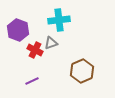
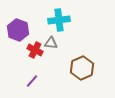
gray triangle: rotated 24 degrees clockwise
brown hexagon: moved 3 px up
purple line: rotated 24 degrees counterclockwise
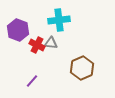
red cross: moved 2 px right, 5 px up
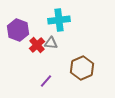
red cross: rotated 21 degrees clockwise
purple line: moved 14 px right
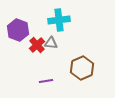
purple line: rotated 40 degrees clockwise
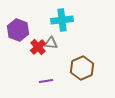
cyan cross: moved 3 px right
red cross: moved 1 px right, 2 px down
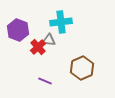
cyan cross: moved 1 px left, 2 px down
gray triangle: moved 2 px left, 3 px up
purple line: moved 1 px left; rotated 32 degrees clockwise
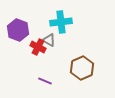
gray triangle: rotated 24 degrees clockwise
red cross: rotated 21 degrees counterclockwise
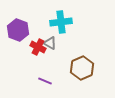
gray triangle: moved 1 px right, 3 px down
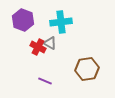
purple hexagon: moved 5 px right, 10 px up
brown hexagon: moved 5 px right, 1 px down; rotated 15 degrees clockwise
